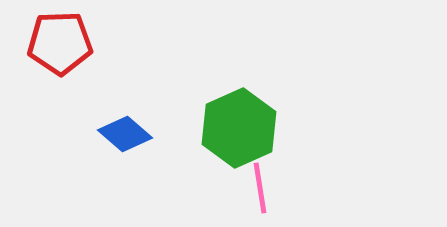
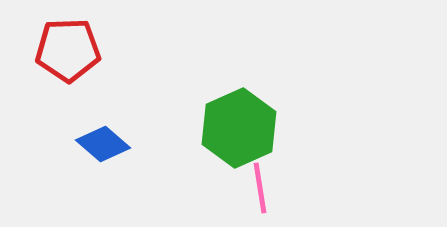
red pentagon: moved 8 px right, 7 px down
blue diamond: moved 22 px left, 10 px down
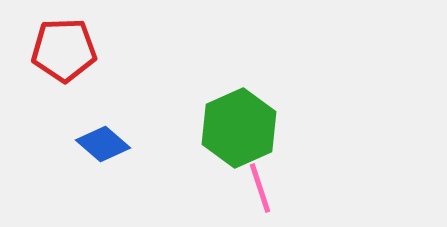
red pentagon: moved 4 px left
pink line: rotated 9 degrees counterclockwise
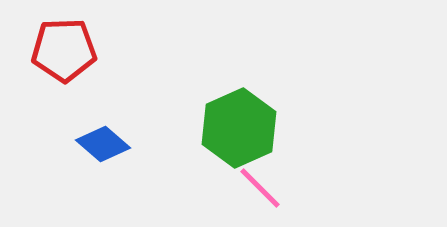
pink line: rotated 27 degrees counterclockwise
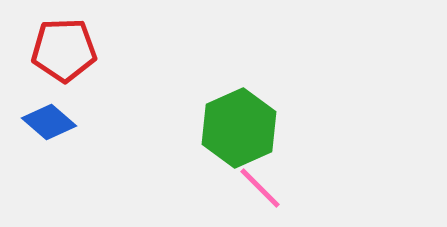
blue diamond: moved 54 px left, 22 px up
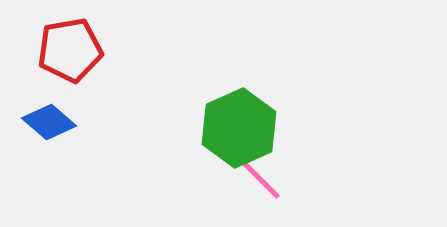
red pentagon: moved 6 px right; rotated 8 degrees counterclockwise
pink line: moved 9 px up
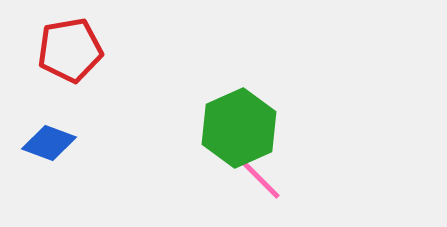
blue diamond: moved 21 px down; rotated 20 degrees counterclockwise
